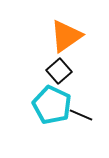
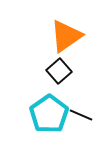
cyan pentagon: moved 3 px left, 9 px down; rotated 12 degrees clockwise
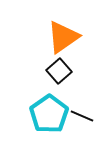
orange triangle: moved 3 px left, 1 px down
black line: moved 1 px right, 1 px down
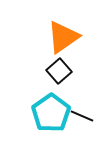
cyan pentagon: moved 2 px right, 1 px up
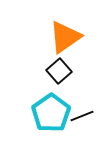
orange triangle: moved 2 px right
black line: rotated 45 degrees counterclockwise
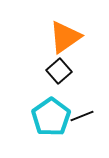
cyan pentagon: moved 4 px down
